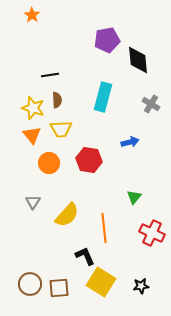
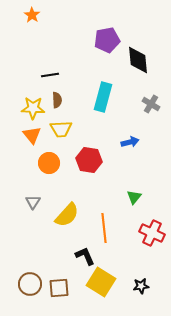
yellow star: rotated 15 degrees counterclockwise
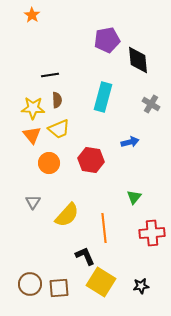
yellow trapezoid: moved 2 px left; rotated 20 degrees counterclockwise
red hexagon: moved 2 px right
red cross: rotated 30 degrees counterclockwise
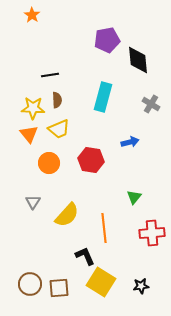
orange triangle: moved 3 px left, 1 px up
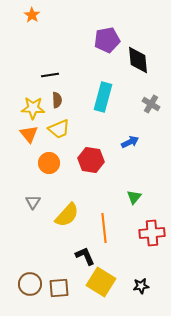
blue arrow: rotated 12 degrees counterclockwise
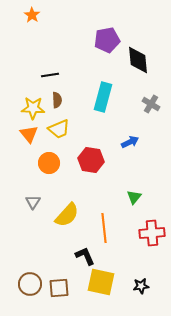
yellow square: rotated 20 degrees counterclockwise
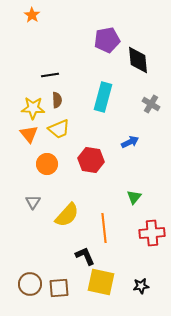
orange circle: moved 2 px left, 1 px down
